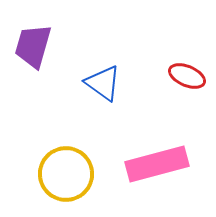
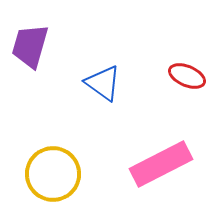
purple trapezoid: moved 3 px left
pink rectangle: moved 4 px right; rotated 12 degrees counterclockwise
yellow circle: moved 13 px left
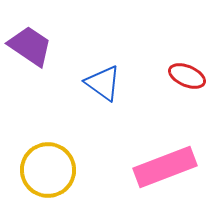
purple trapezoid: rotated 108 degrees clockwise
pink rectangle: moved 4 px right, 3 px down; rotated 6 degrees clockwise
yellow circle: moved 5 px left, 4 px up
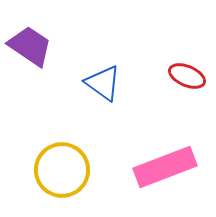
yellow circle: moved 14 px right
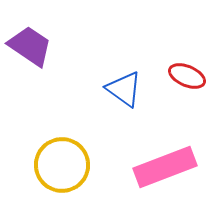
blue triangle: moved 21 px right, 6 px down
yellow circle: moved 5 px up
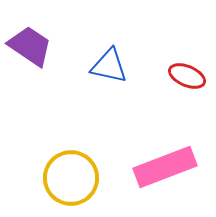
blue triangle: moved 15 px left, 23 px up; rotated 24 degrees counterclockwise
yellow circle: moved 9 px right, 13 px down
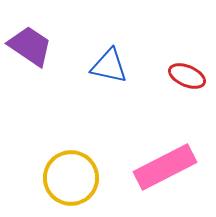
pink rectangle: rotated 6 degrees counterclockwise
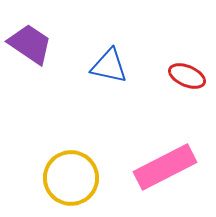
purple trapezoid: moved 2 px up
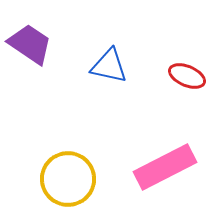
yellow circle: moved 3 px left, 1 px down
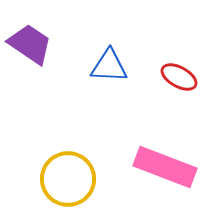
blue triangle: rotated 9 degrees counterclockwise
red ellipse: moved 8 px left, 1 px down; rotated 6 degrees clockwise
pink rectangle: rotated 48 degrees clockwise
